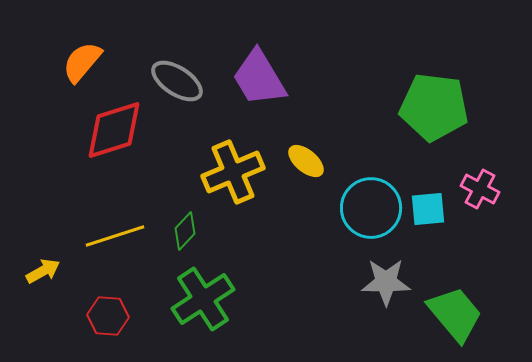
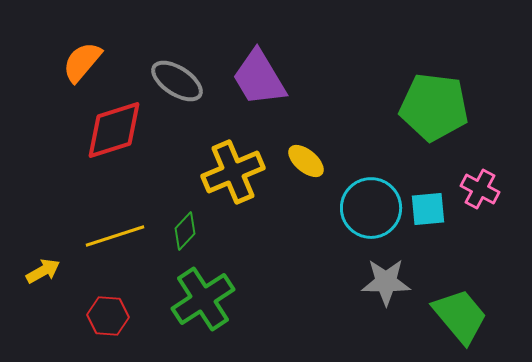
green trapezoid: moved 5 px right, 2 px down
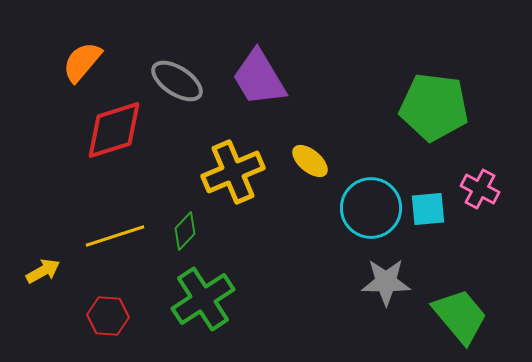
yellow ellipse: moved 4 px right
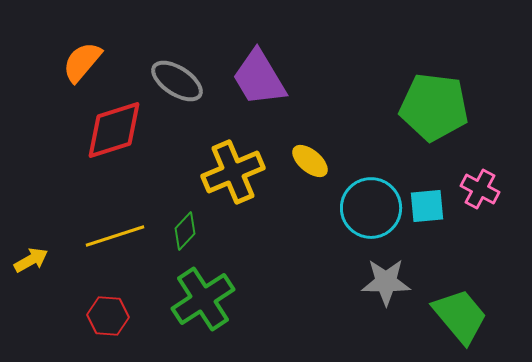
cyan square: moved 1 px left, 3 px up
yellow arrow: moved 12 px left, 11 px up
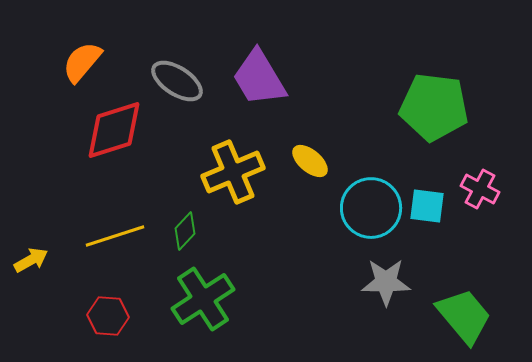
cyan square: rotated 12 degrees clockwise
green trapezoid: moved 4 px right
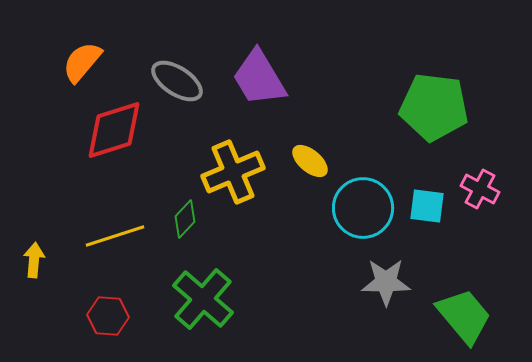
cyan circle: moved 8 px left
green diamond: moved 12 px up
yellow arrow: moved 3 px right; rotated 56 degrees counterclockwise
green cross: rotated 16 degrees counterclockwise
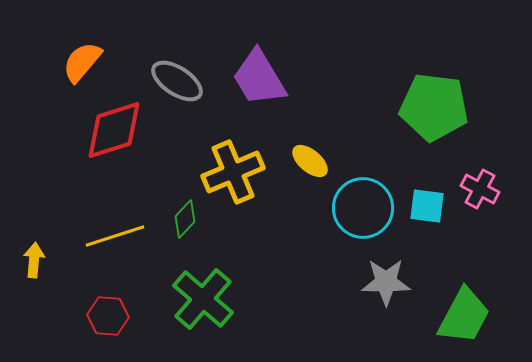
green trapezoid: rotated 68 degrees clockwise
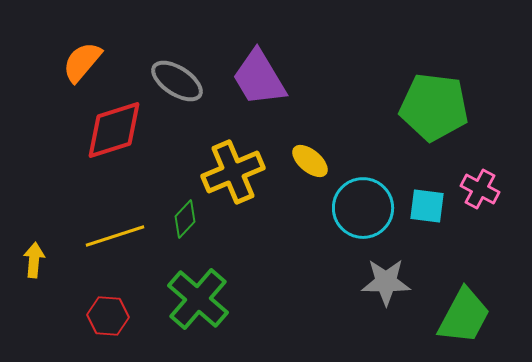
green cross: moved 5 px left
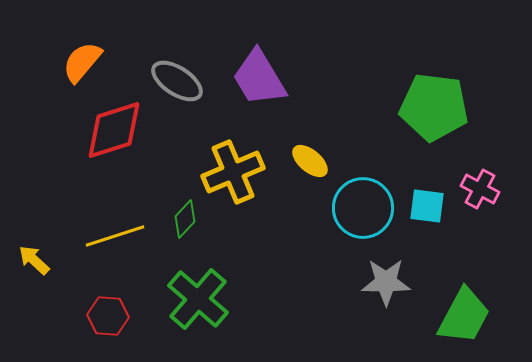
yellow arrow: rotated 52 degrees counterclockwise
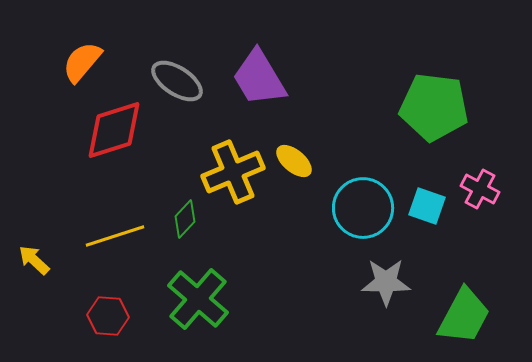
yellow ellipse: moved 16 px left
cyan square: rotated 12 degrees clockwise
